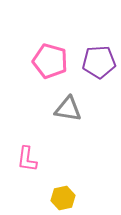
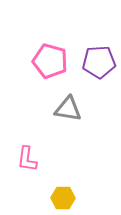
yellow hexagon: rotated 15 degrees clockwise
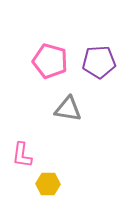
pink L-shape: moved 5 px left, 4 px up
yellow hexagon: moved 15 px left, 14 px up
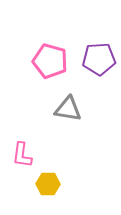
purple pentagon: moved 3 px up
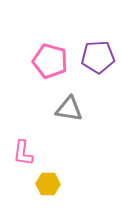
purple pentagon: moved 1 px left, 2 px up
gray triangle: moved 1 px right
pink L-shape: moved 1 px right, 2 px up
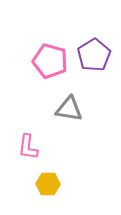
purple pentagon: moved 4 px left, 2 px up; rotated 28 degrees counterclockwise
pink L-shape: moved 5 px right, 6 px up
